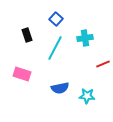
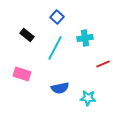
blue square: moved 1 px right, 2 px up
black rectangle: rotated 32 degrees counterclockwise
cyan star: moved 1 px right, 2 px down
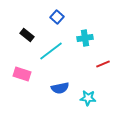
cyan line: moved 4 px left, 3 px down; rotated 25 degrees clockwise
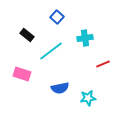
cyan star: rotated 14 degrees counterclockwise
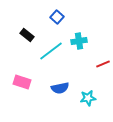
cyan cross: moved 6 px left, 3 px down
pink rectangle: moved 8 px down
